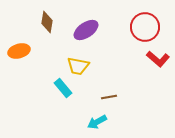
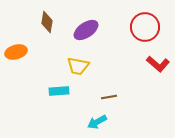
orange ellipse: moved 3 px left, 1 px down
red L-shape: moved 5 px down
cyan rectangle: moved 4 px left, 3 px down; rotated 54 degrees counterclockwise
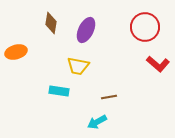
brown diamond: moved 4 px right, 1 px down
purple ellipse: rotated 30 degrees counterclockwise
cyan rectangle: rotated 12 degrees clockwise
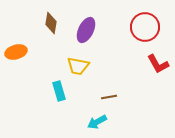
red L-shape: rotated 20 degrees clockwise
cyan rectangle: rotated 66 degrees clockwise
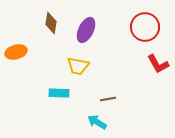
cyan rectangle: moved 2 px down; rotated 72 degrees counterclockwise
brown line: moved 1 px left, 2 px down
cyan arrow: rotated 60 degrees clockwise
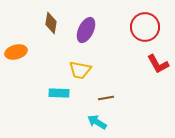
yellow trapezoid: moved 2 px right, 4 px down
brown line: moved 2 px left, 1 px up
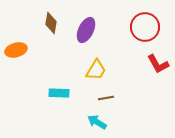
orange ellipse: moved 2 px up
yellow trapezoid: moved 16 px right; rotated 70 degrees counterclockwise
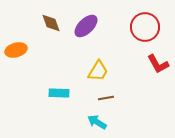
brown diamond: rotated 30 degrees counterclockwise
purple ellipse: moved 4 px up; rotated 20 degrees clockwise
yellow trapezoid: moved 2 px right, 1 px down
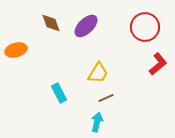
red L-shape: rotated 100 degrees counterclockwise
yellow trapezoid: moved 2 px down
cyan rectangle: rotated 60 degrees clockwise
brown line: rotated 14 degrees counterclockwise
cyan arrow: rotated 72 degrees clockwise
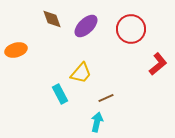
brown diamond: moved 1 px right, 4 px up
red circle: moved 14 px left, 2 px down
yellow trapezoid: moved 17 px left; rotated 10 degrees clockwise
cyan rectangle: moved 1 px right, 1 px down
